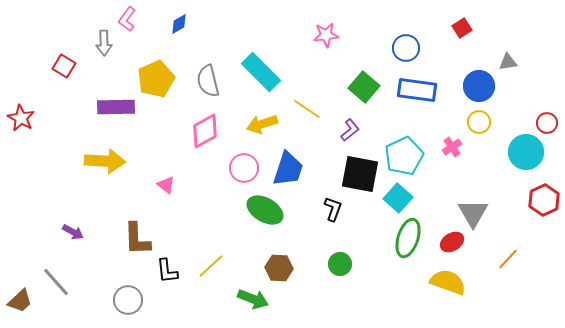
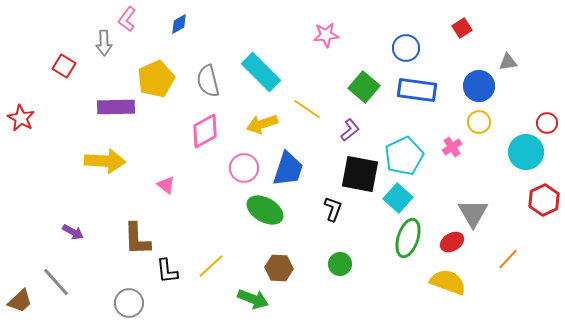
gray circle at (128, 300): moved 1 px right, 3 px down
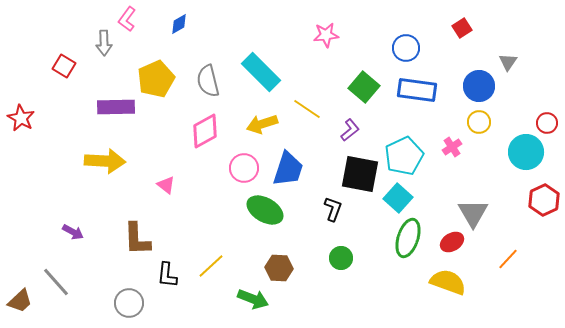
gray triangle at (508, 62): rotated 48 degrees counterclockwise
green circle at (340, 264): moved 1 px right, 6 px up
black L-shape at (167, 271): moved 4 px down; rotated 12 degrees clockwise
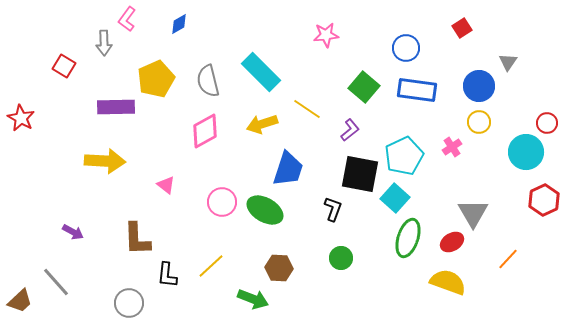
pink circle at (244, 168): moved 22 px left, 34 px down
cyan square at (398, 198): moved 3 px left
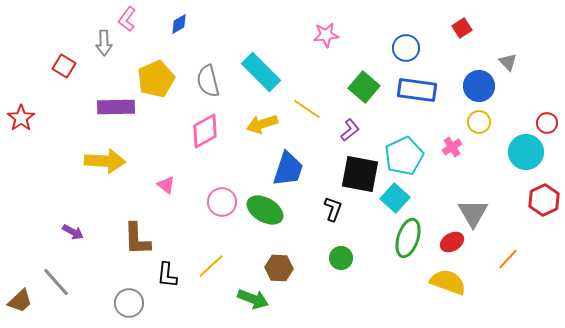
gray triangle at (508, 62): rotated 18 degrees counterclockwise
red star at (21, 118): rotated 8 degrees clockwise
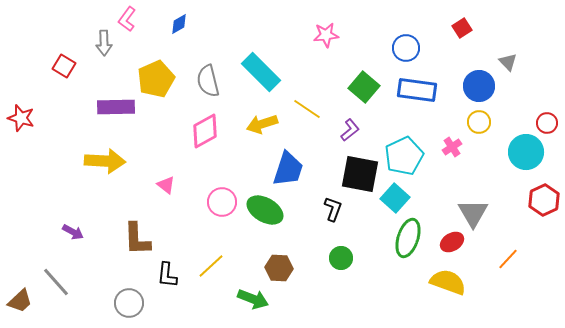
red star at (21, 118): rotated 20 degrees counterclockwise
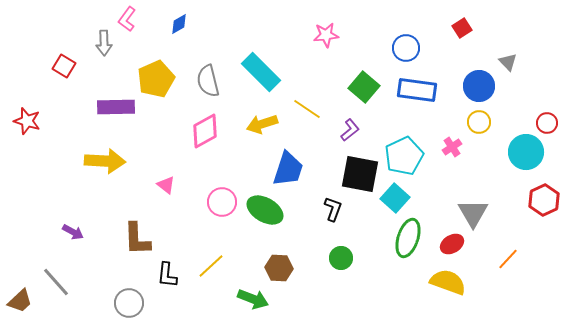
red star at (21, 118): moved 6 px right, 3 px down
red ellipse at (452, 242): moved 2 px down
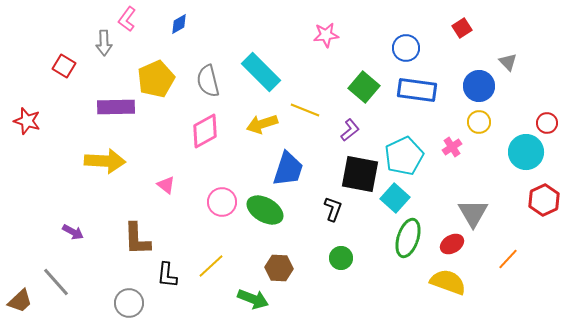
yellow line at (307, 109): moved 2 px left, 1 px down; rotated 12 degrees counterclockwise
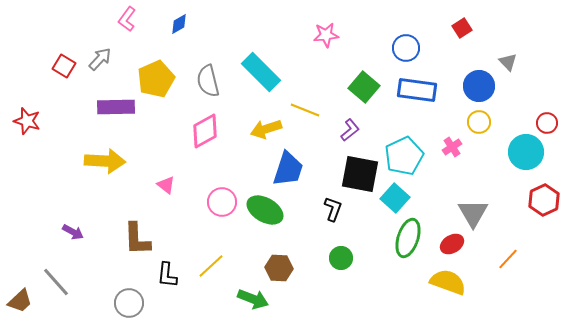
gray arrow at (104, 43): moved 4 px left, 16 px down; rotated 135 degrees counterclockwise
yellow arrow at (262, 124): moved 4 px right, 5 px down
